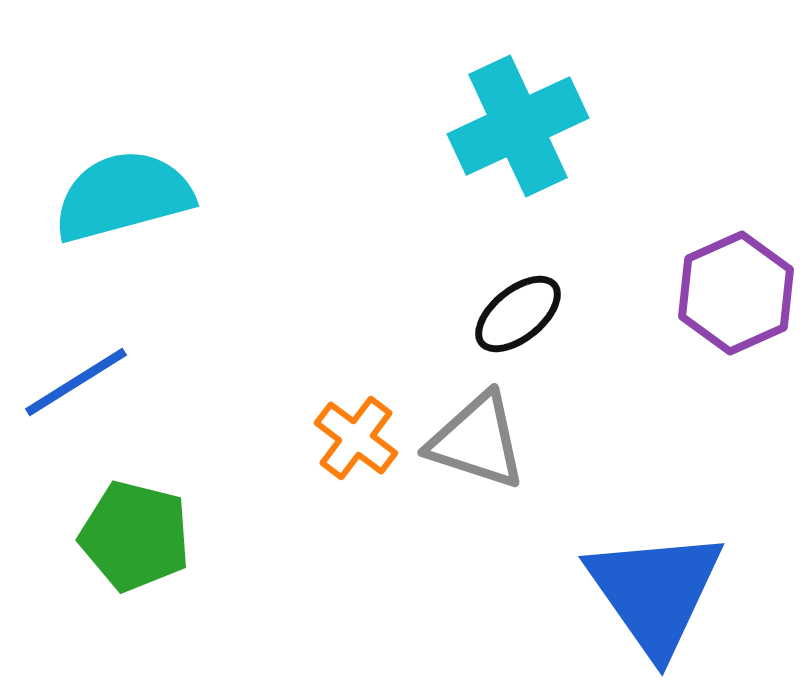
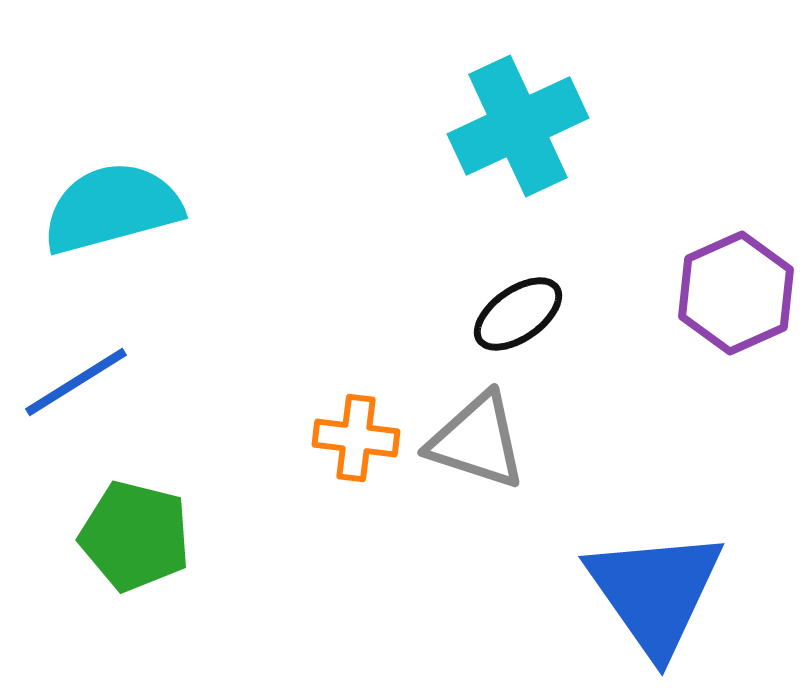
cyan semicircle: moved 11 px left, 12 px down
black ellipse: rotated 4 degrees clockwise
orange cross: rotated 30 degrees counterclockwise
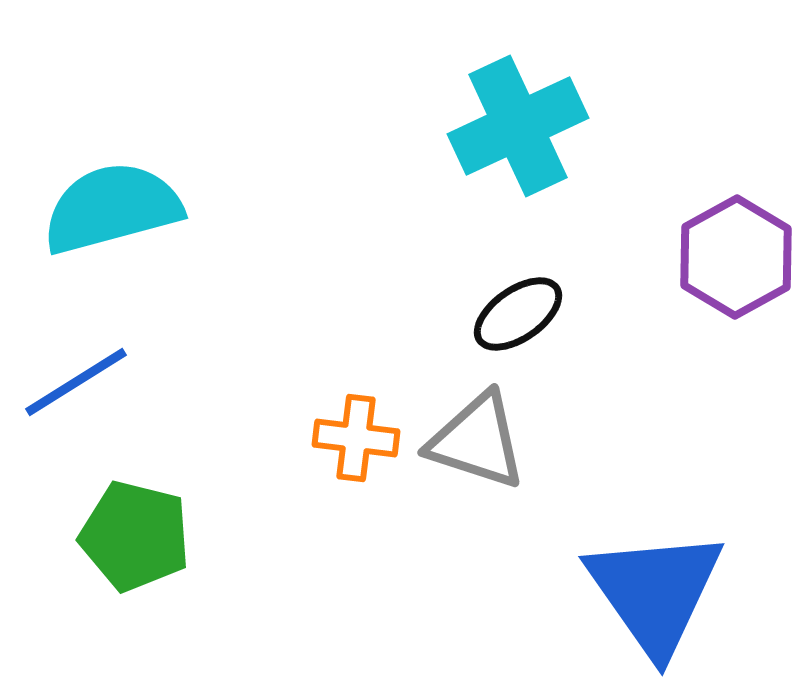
purple hexagon: moved 36 px up; rotated 5 degrees counterclockwise
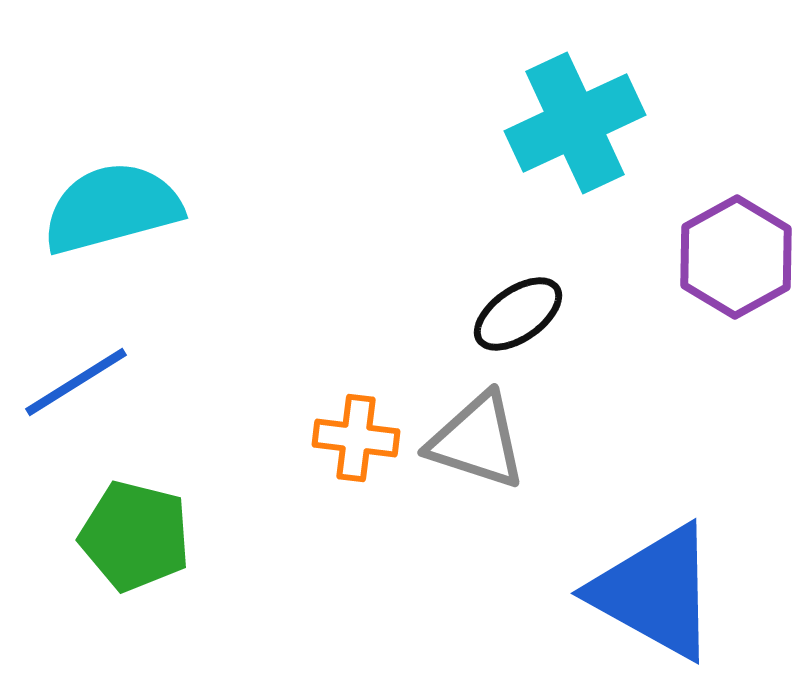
cyan cross: moved 57 px right, 3 px up
blue triangle: rotated 26 degrees counterclockwise
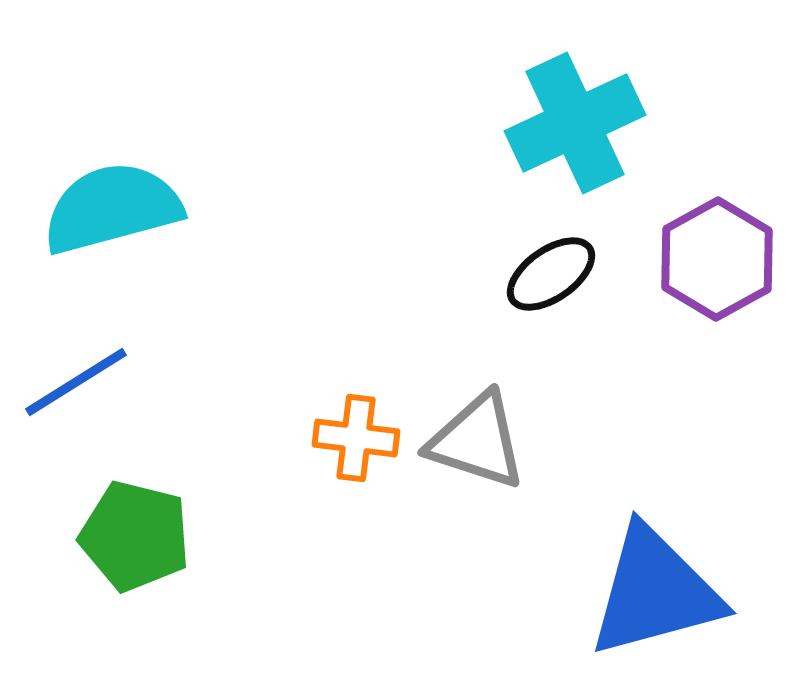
purple hexagon: moved 19 px left, 2 px down
black ellipse: moved 33 px right, 40 px up
blue triangle: rotated 44 degrees counterclockwise
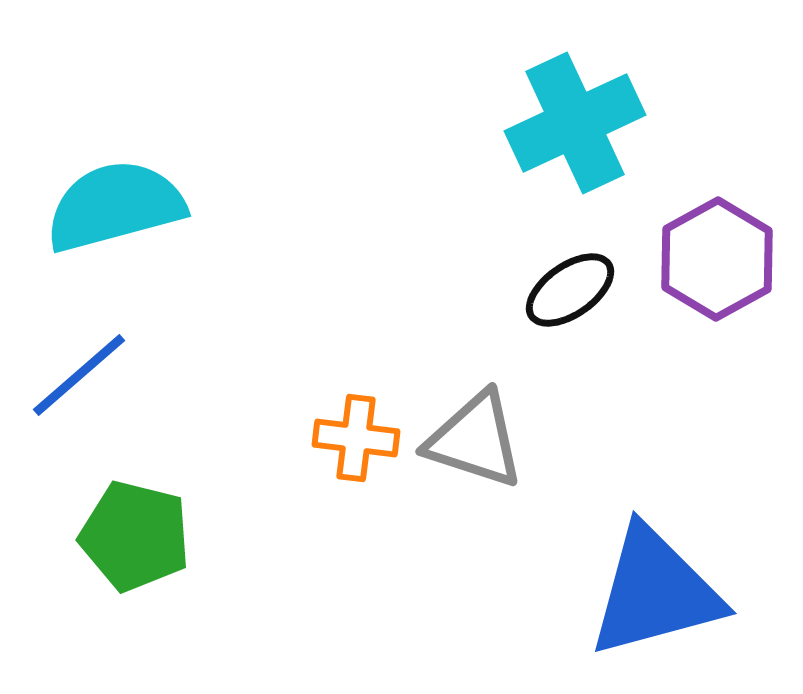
cyan semicircle: moved 3 px right, 2 px up
black ellipse: moved 19 px right, 16 px down
blue line: moved 3 px right, 7 px up; rotated 9 degrees counterclockwise
gray triangle: moved 2 px left, 1 px up
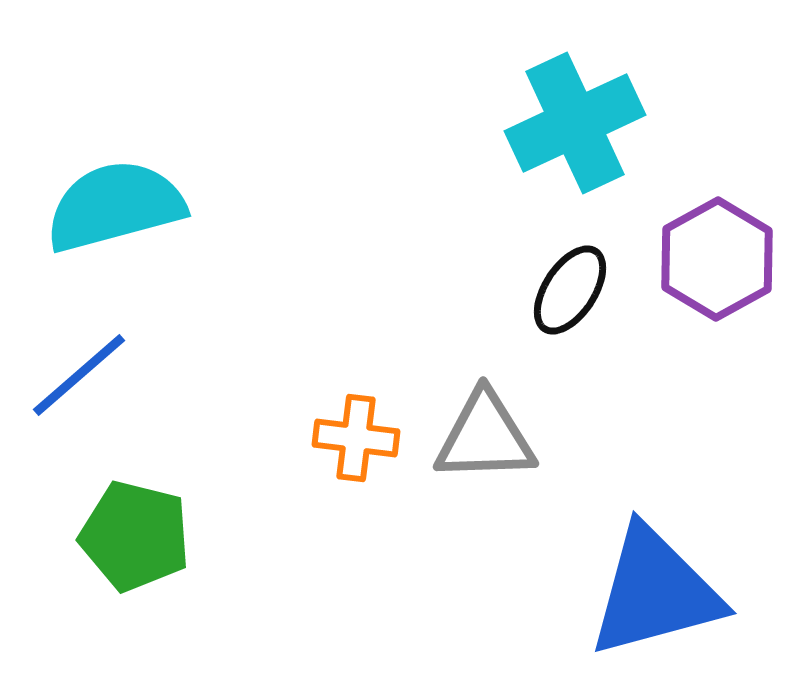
black ellipse: rotated 22 degrees counterclockwise
gray triangle: moved 10 px right, 3 px up; rotated 20 degrees counterclockwise
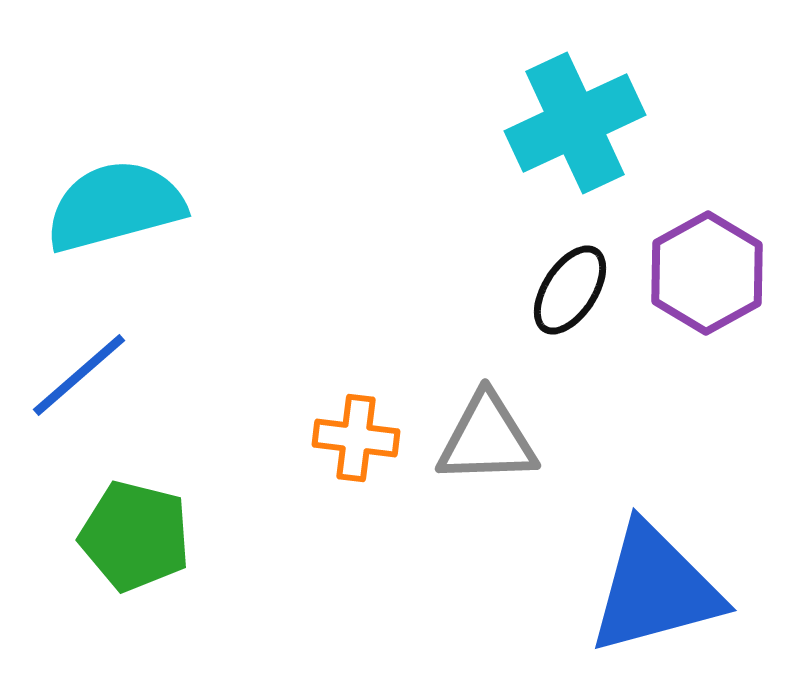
purple hexagon: moved 10 px left, 14 px down
gray triangle: moved 2 px right, 2 px down
blue triangle: moved 3 px up
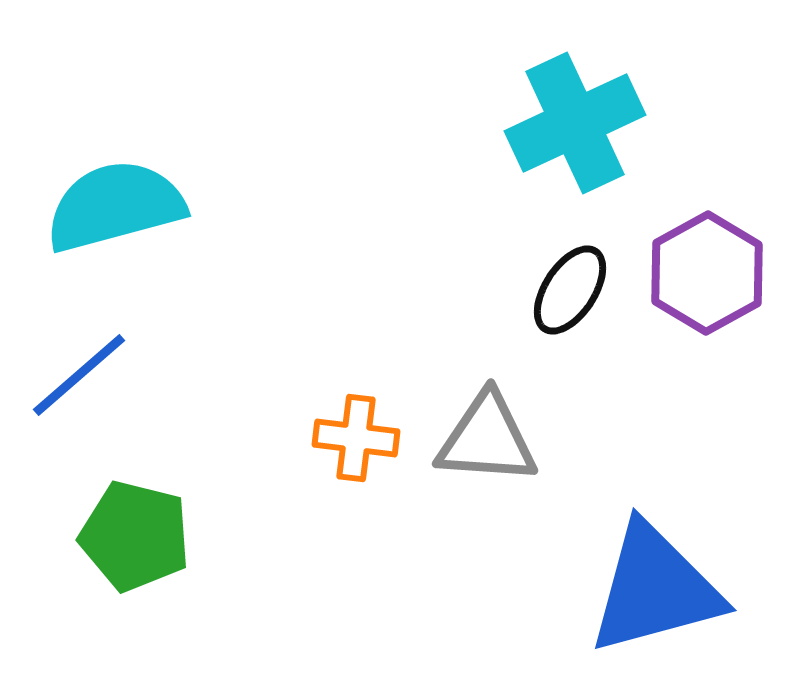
gray triangle: rotated 6 degrees clockwise
